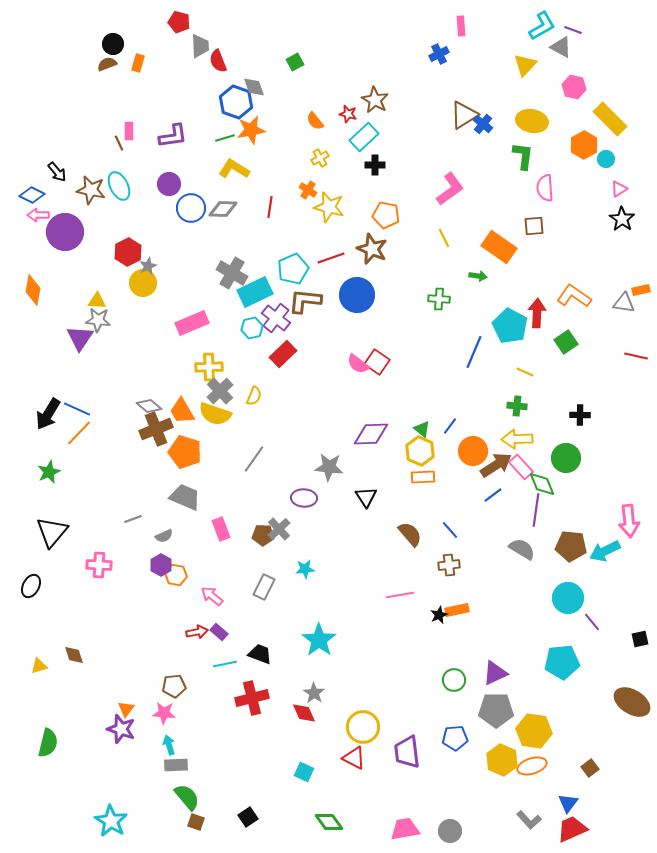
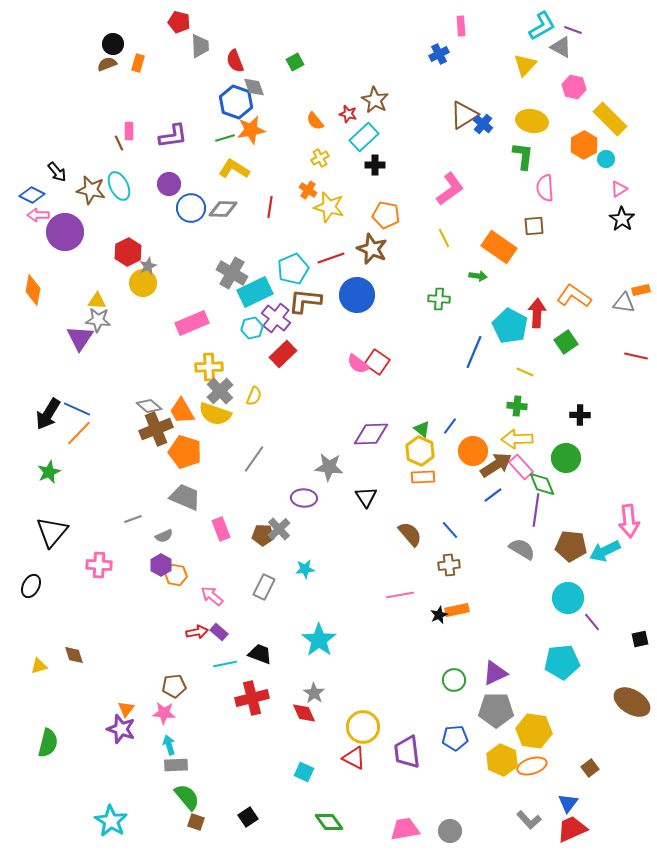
red semicircle at (218, 61): moved 17 px right
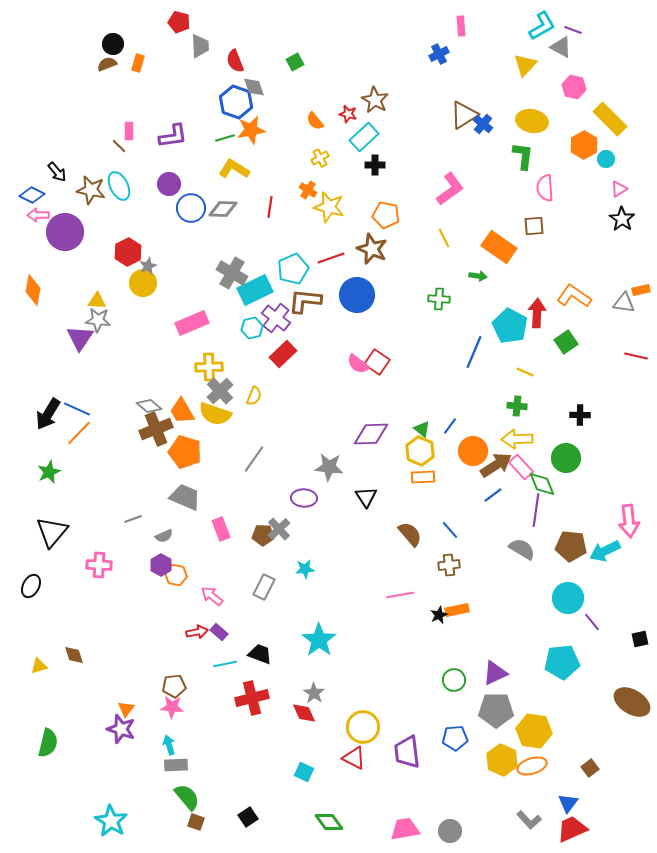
brown line at (119, 143): moved 3 px down; rotated 21 degrees counterclockwise
cyan rectangle at (255, 292): moved 2 px up
pink star at (164, 713): moved 8 px right, 6 px up
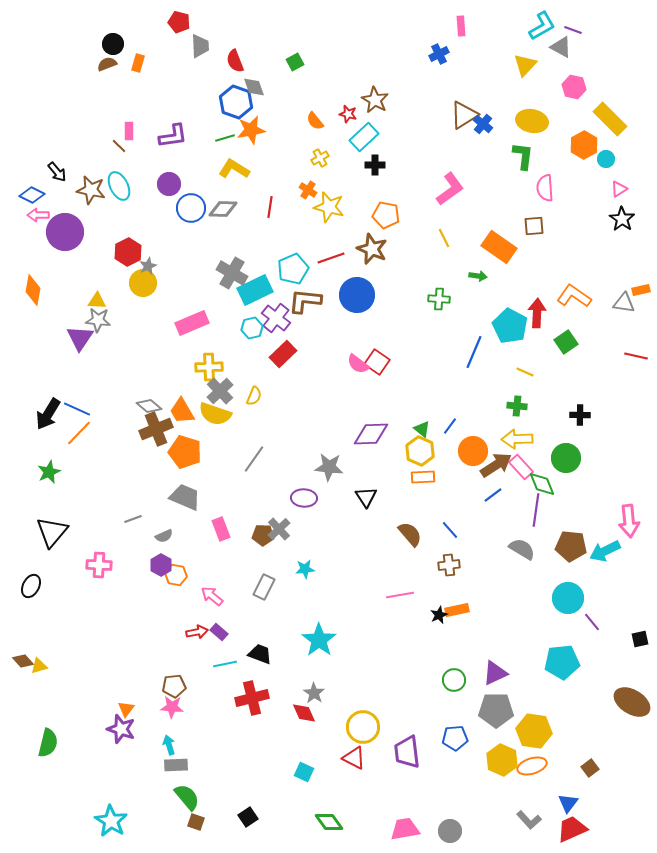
brown diamond at (74, 655): moved 51 px left, 6 px down; rotated 25 degrees counterclockwise
